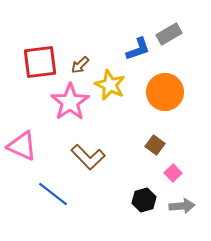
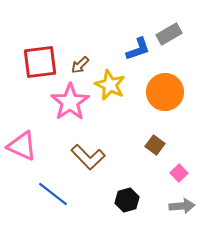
pink square: moved 6 px right
black hexagon: moved 17 px left
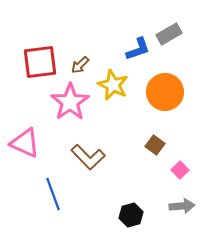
yellow star: moved 3 px right
pink triangle: moved 3 px right, 3 px up
pink square: moved 1 px right, 3 px up
blue line: rotated 32 degrees clockwise
black hexagon: moved 4 px right, 15 px down
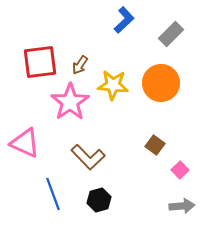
gray rectangle: moved 2 px right; rotated 15 degrees counterclockwise
blue L-shape: moved 14 px left, 29 px up; rotated 24 degrees counterclockwise
brown arrow: rotated 12 degrees counterclockwise
yellow star: rotated 20 degrees counterclockwise
orange circle: moved 4 px left, 9 px up
black hexagon: moved 32 px left, 15 px up
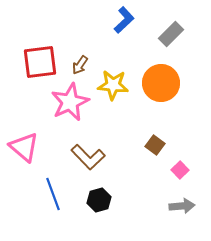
pink star: rotated 9 degrees clockwise
pink triangle: moved 1 px left, 4 px down; rotated 16 degrees clockwise
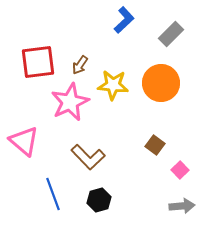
red square: moved 2 px left
pink triangle: moved 6 px up
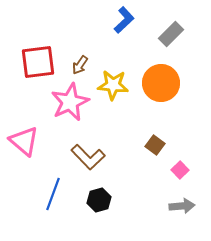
blue line: rotated 40 degrees clockwise
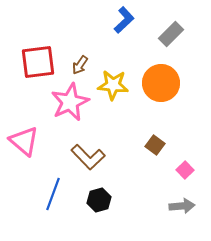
pink square: moved 5 px right
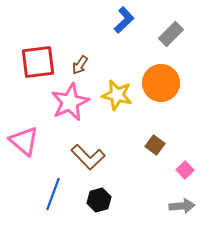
yellow star: moved 4 px right, 10 px down; rotated 8 degrees clockwise
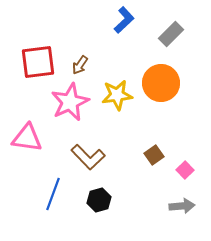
yellow star: rotated 20 degrees counterclockwise
pink triangle: moved 3 px right, 3 px up; rotated 32 degrees counterclockwise
brown square: moved 1 px left, 10 px down; rotated 18 degrees clockwise
